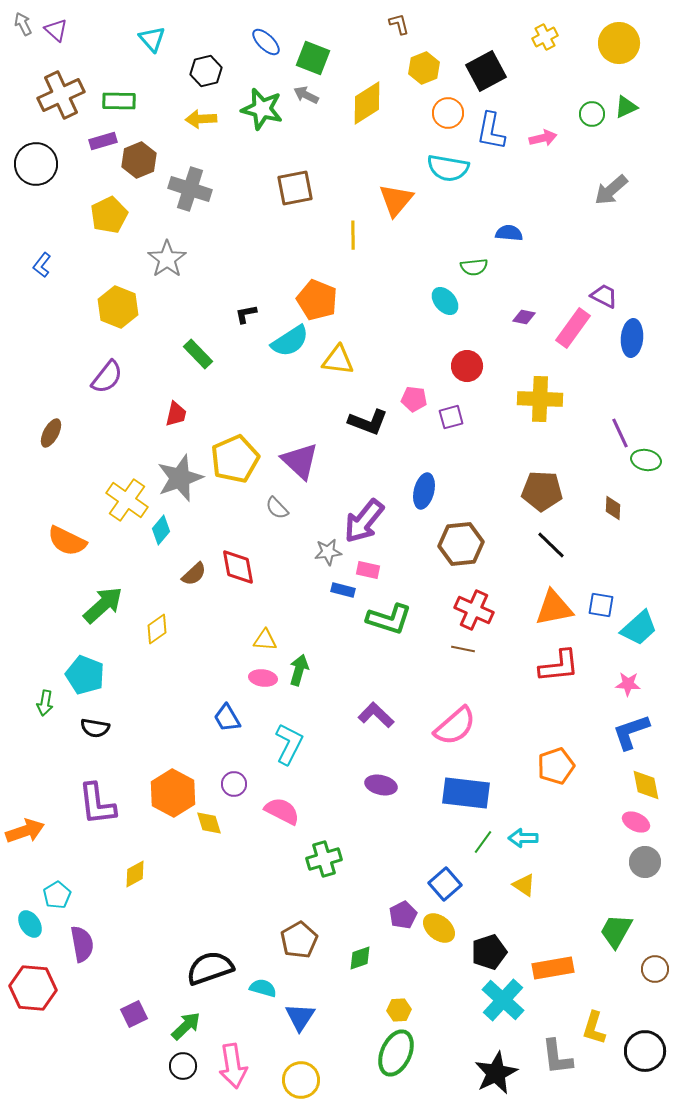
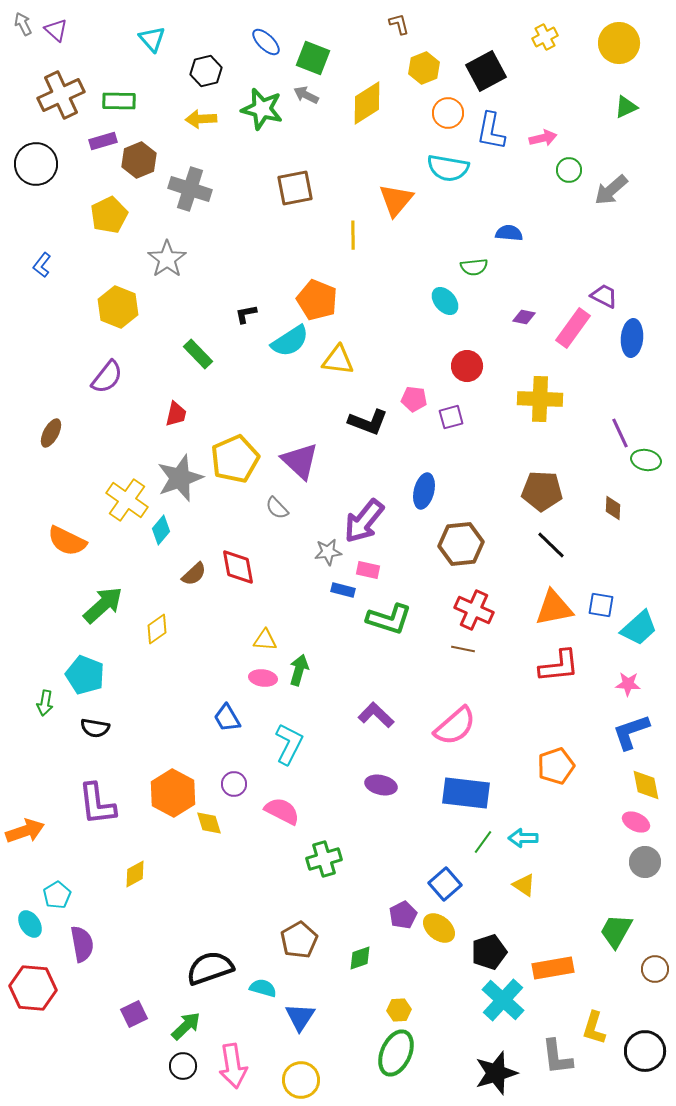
green circle at (592, 114): moved 23 px left, 56 px down
black star at (496, 1073): rotated 9 degrees clockwise
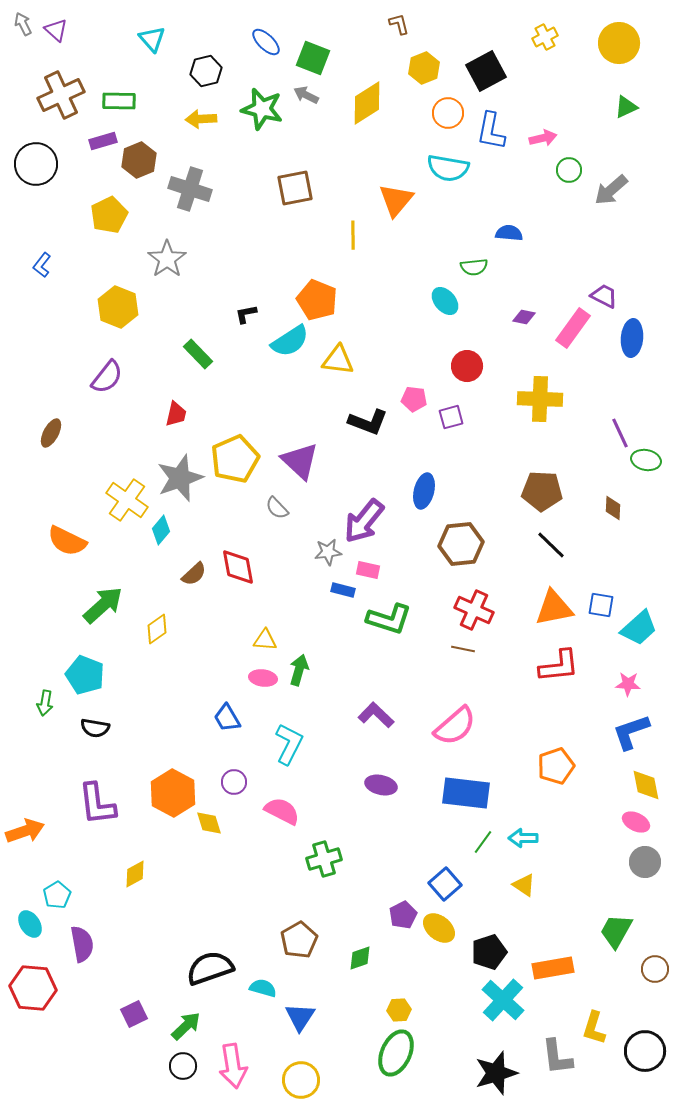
purple circle at (234, 784): moved 2 px up
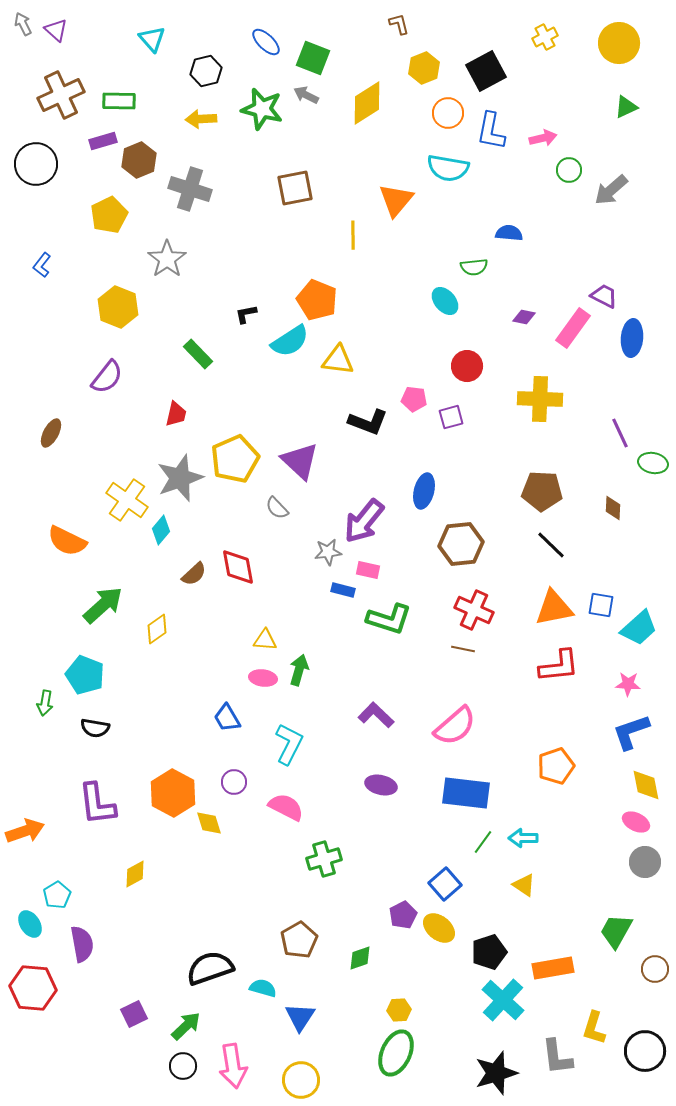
green ellipse at (646, 460): moved 7 px right, 3 px down
pink semicircle at (282, 811): moved 4 px right, 4 px up
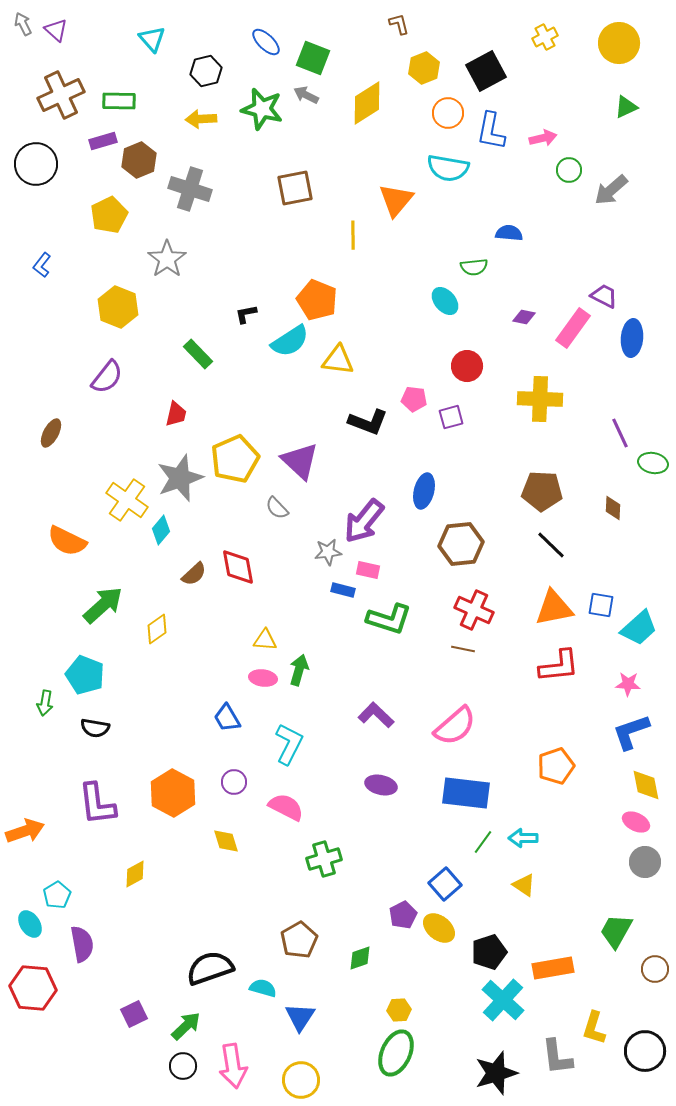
yellow diamond at (209, 823): moved 17 px right, 18 px down
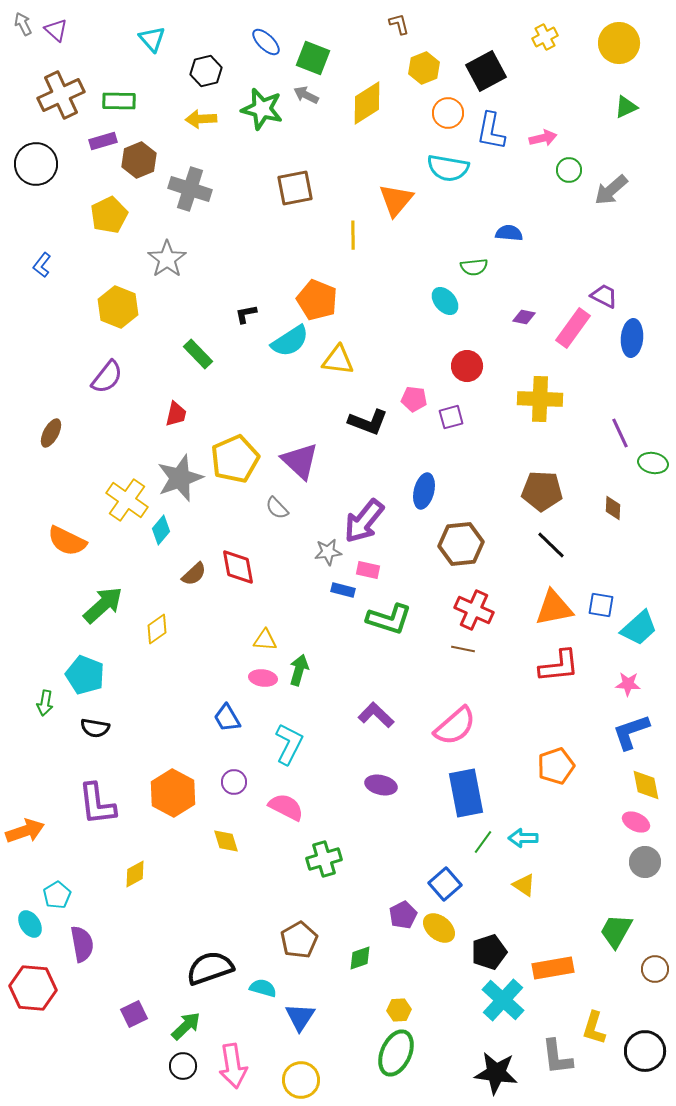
blue rectangle at (466, 793): rotated 72 degrees clockwise
black star at (496, 1073): rotated 24 degrees clockwise
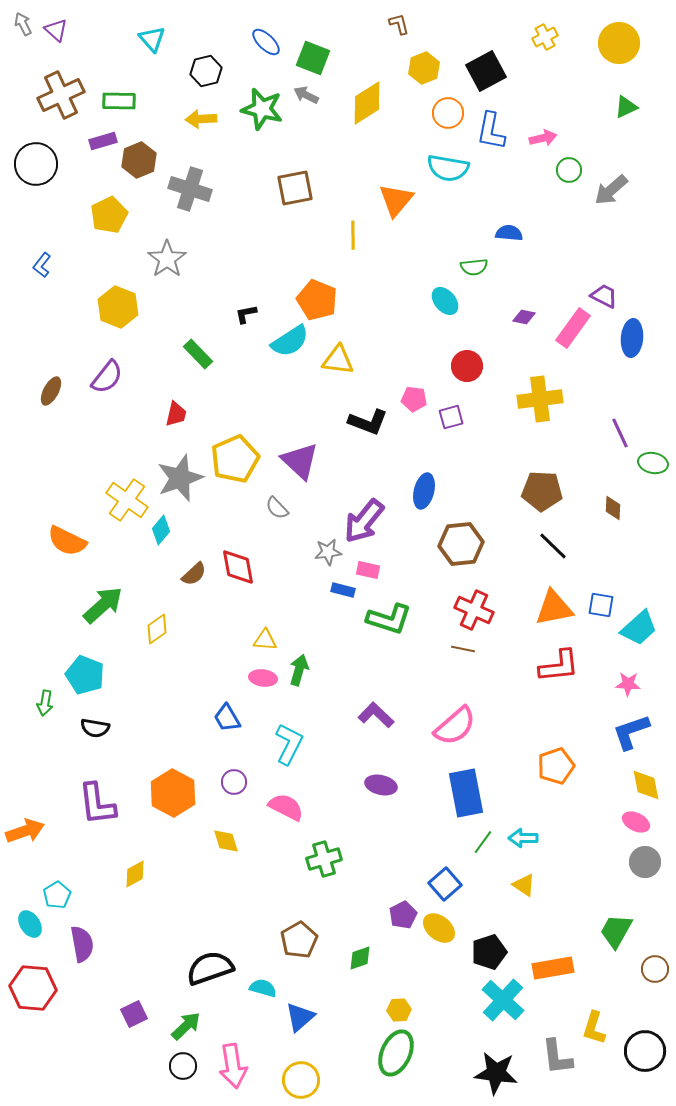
yellow cross at (540, 399): rotated 9 degrees counterclockwise
brown ellipse at (51, 433): moved 42 px up
black line at (551, 545): moved 2 px right, 1 px down
blue triangle at (300, 1017): rotated 16 degrees clockwise
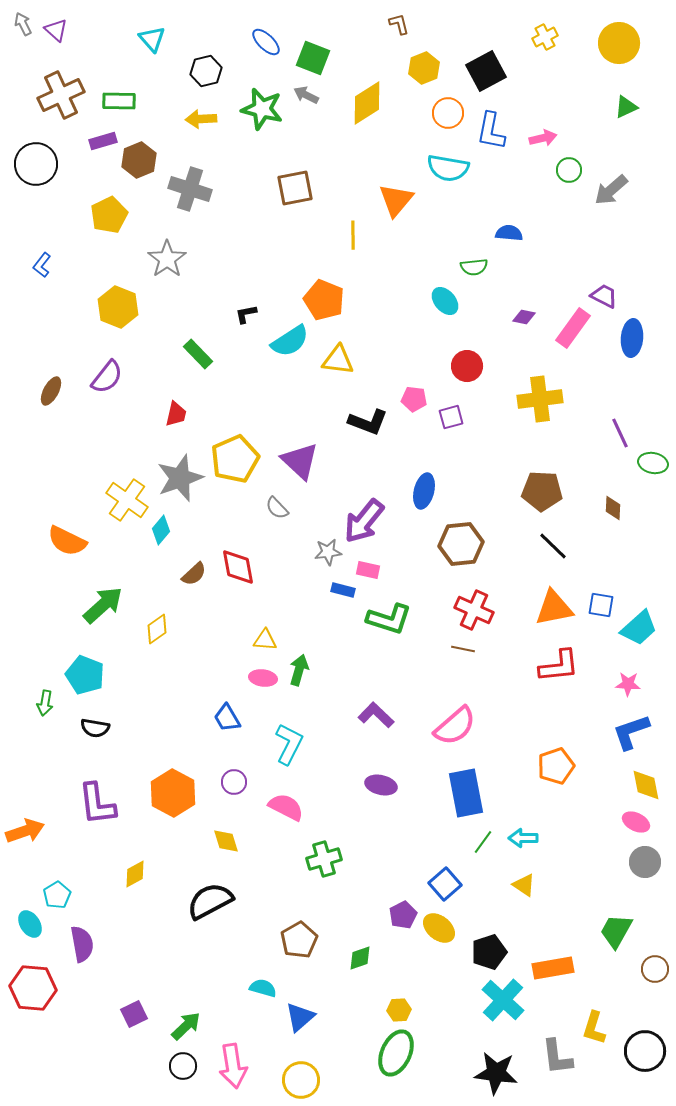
orange pentagon at (317, 300): moved 7 px right
black semicircle at (210, 968): moved 67 px up; rotated 9 degrees counterclockwise
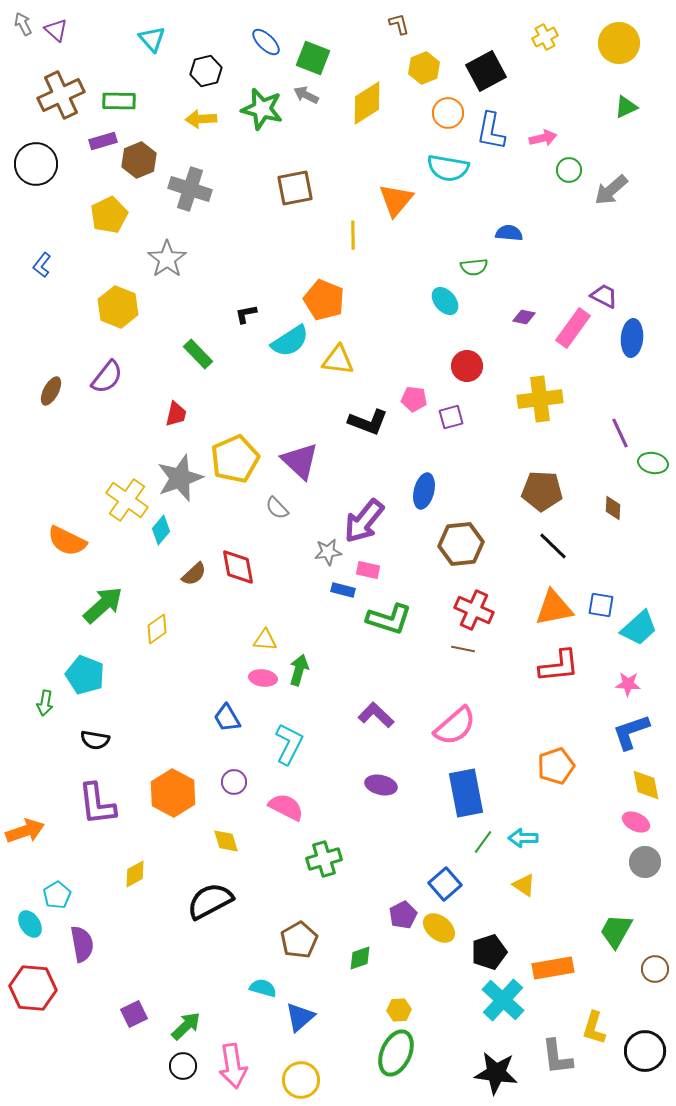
black semicircle at (95, 728): moved 12 px down
